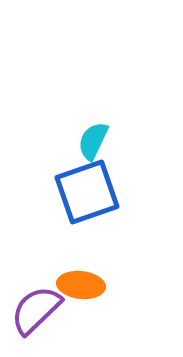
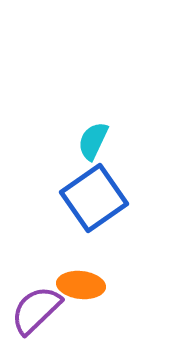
blue square: moved 7 px right, 6 px down; rotated 16 degrees counterclockwise
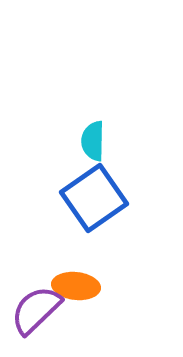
cyan semicircle: rotated 24 degrees counterclockwise
orange ellipse: moved 5 px left, 1 px down
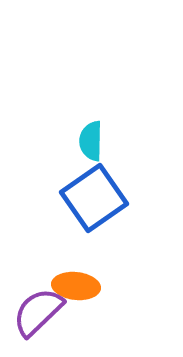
cyan semicircle: moved 2 px left
purple semicircle: moved 2 px right, 2 px down
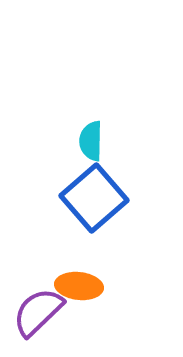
blue square: rotated 6 degrees counterclockwise
orange ellipse: moved 3 px right
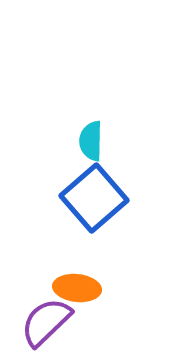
orange ellipse: moved 2 px left, 2 px down
purple semicircle: moved 8 px right, 10 px down
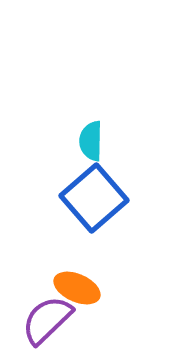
orange ellipse: rotated 18 degrees clockwise
purple semicircle: moved 1 px right, 2 px up
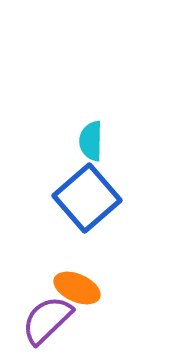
blue square: moved 7 px left
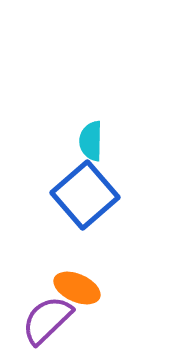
blue square: moved 2 px left, 3 px up
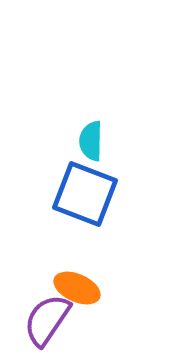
blue square: moved 1 px up; rotated 28 degrees counterclockwise
purple semicircle: rotated 12 degrees counterclockwise
